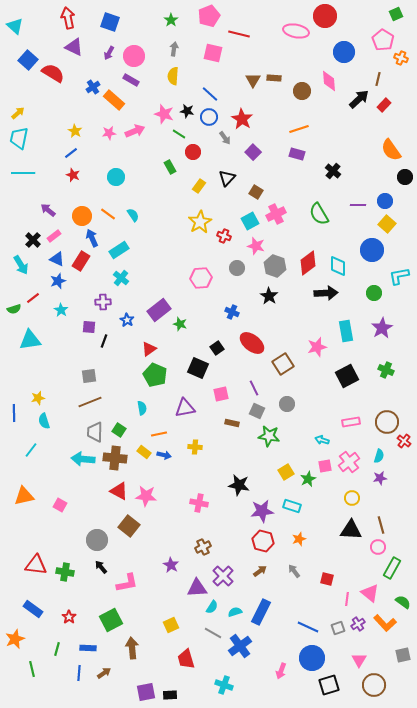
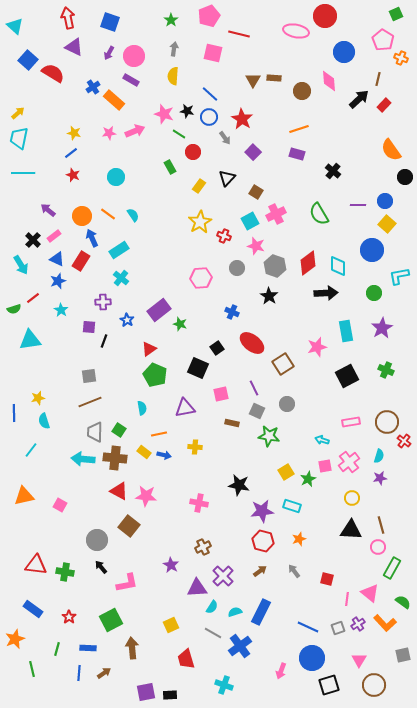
yellow star at (75, 131): moved 1 px left, 2 px down; rotated 16 degrees counterclockwise
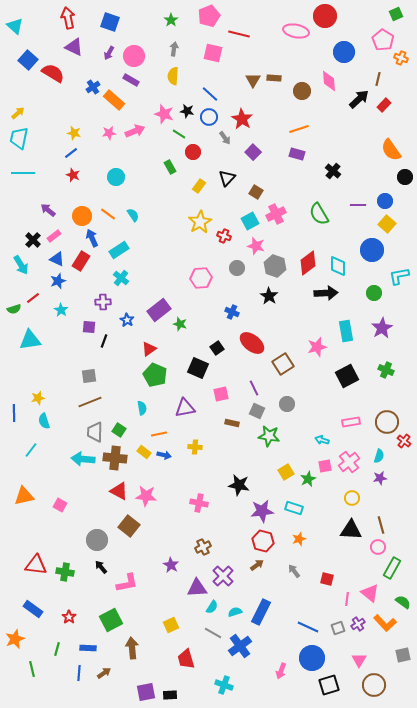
cyan rectangle at (292, 506): moved 2 px right, 2 px down
brown arrow at (260, 571): moved 3 px left, 6 px up
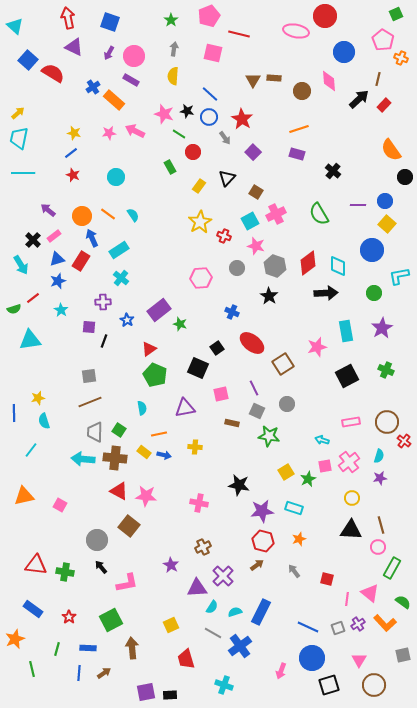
pink arrow at (135, 131): rotated 132 degrees counterclockwise
blue triangle at (57, 259): rotated 42 degrees counterclockwise
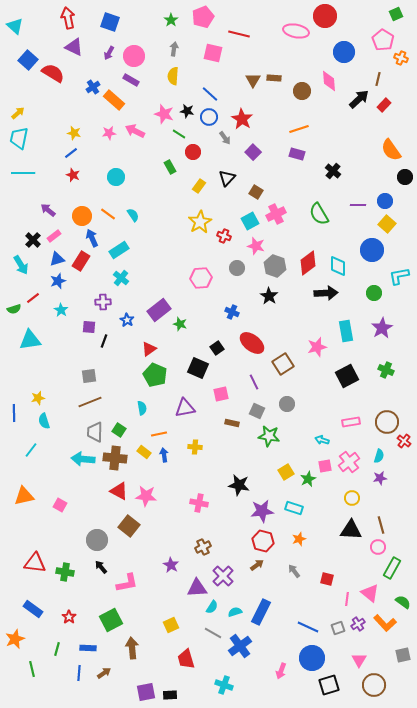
pink pentagon at (209, 16): moved 6 px left, 1 px down
purple line at (254, 388): moved 6 px up
blue arrow at (164, 455): rotated 112 degrees counterclockwise
red triangle at (36, 565): moved 1 px left, 2 px up
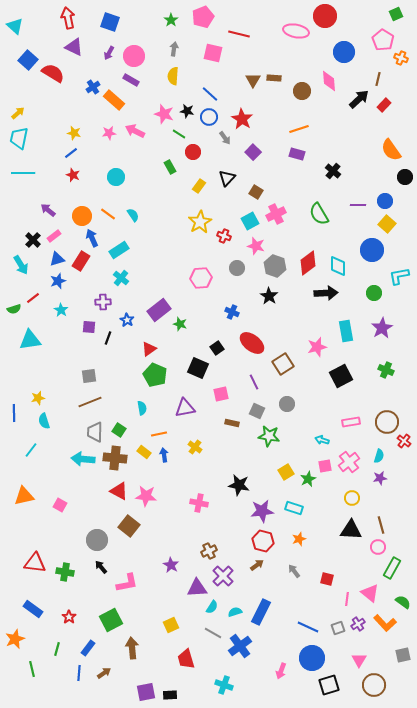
black line at (104, 341): moved 4 px right, 3 px up
black square at (347, 376): moved 6 px left
yellow cross at (195, 447): rotated 32 degrees clockwise
brown cross at (203, 547): moved 6 px right, 4 px down
blue rectangle at (88, 648): rotated 56 degrees counterclockwise
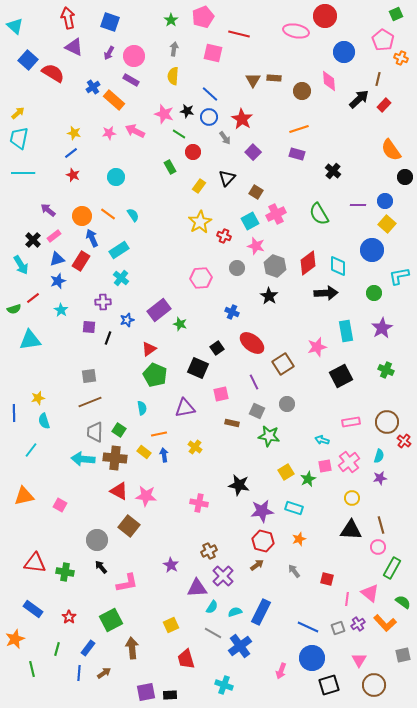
blue star at (127, 320): rotated 24 degrees clockwise
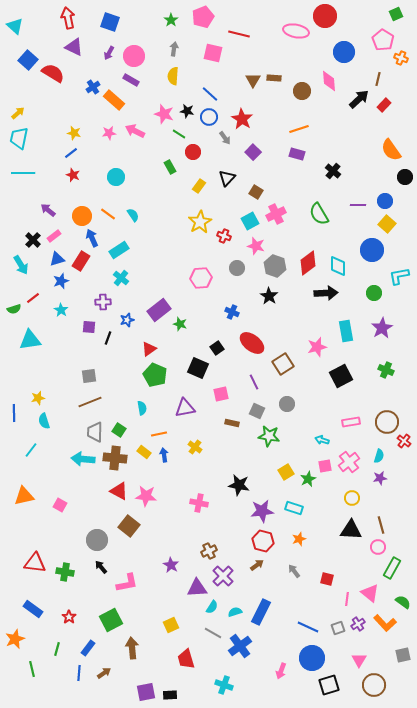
blue star at (58, 281): moved 3 px right
